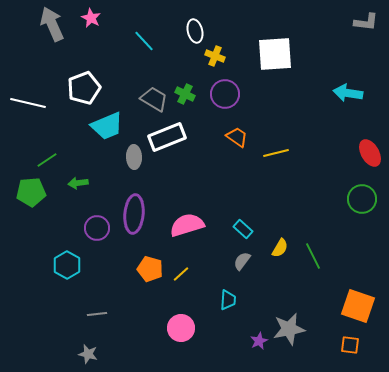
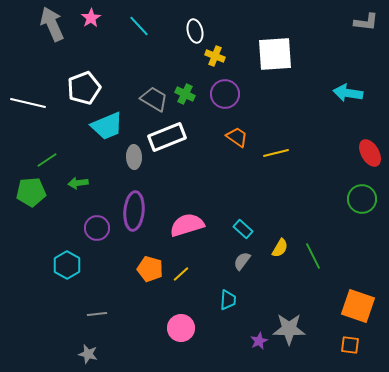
pink star at (91, 18): rotated 12 degrees clockwise
cyan line at (144, 41): moved 5 px left, 15 px up
purple ellipse at (134, 214): moved 3 px up
gray star at (289, 329): rotated 12 degrees clockwise
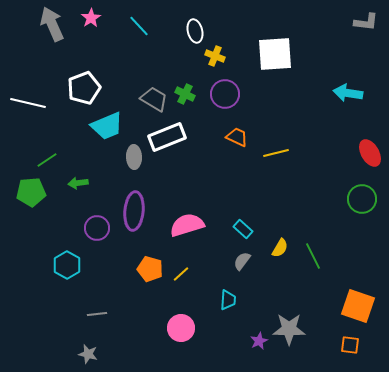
orange trapezoid at (237, 137): rotated 10 degrees counterclockwise
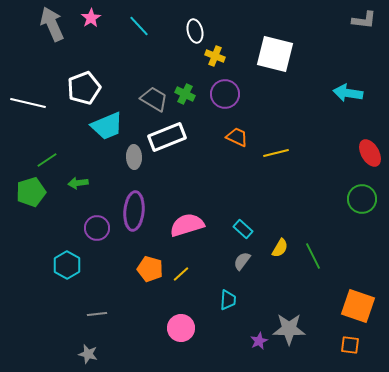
gray L-shape at (366, 22): moved 2 px left, 2 px up
white square at (275, 54): rotated 18 degrees clockwise
green pentagon at (31, 192): rotated 12 degrees counterclockwise
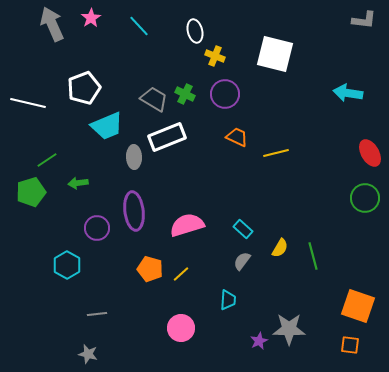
green circle at (362, 199): moved 3 px right, 1 px up
purple ellipse at (134, 211): rotated 12 degrees counterclockwise
green line at (313, 256): rotated 12 degrees clockwise
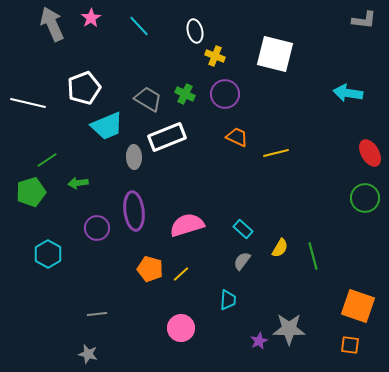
gray trapezoid at (154, 99): moved 6 px left
cyan hexagon at (67, 265): moved 19 px left, 11 px up
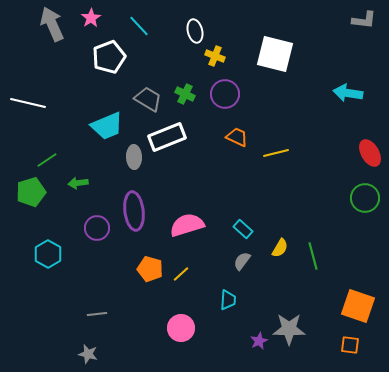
white pentagon at (84, 88): moved 25 px right, 31 px up
